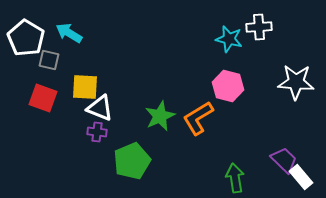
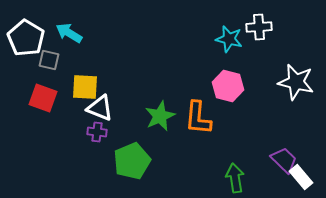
white star: rotated 9 degrees clockwise
orange L-shape: rotated 54 degrees counterclockwise
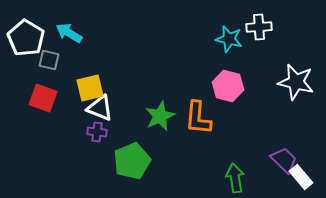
yellow square: moved 5 px right, 1 px down; rotated 16 degrees counterclockwise
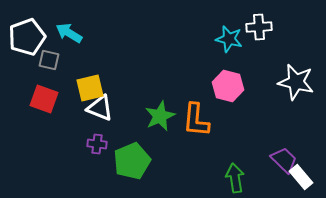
white pentagon: moved 1 px right, 1 px up; rotated 21 degrees clockwise
red square: moved 1 px right, 1 px down
orange L-shape: moved 2 px left, 2 px down
purple cross: moved 12 px down
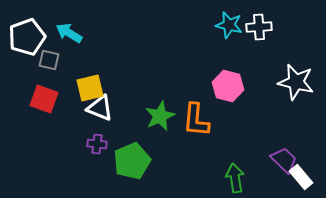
cyan star: moved 14 px up
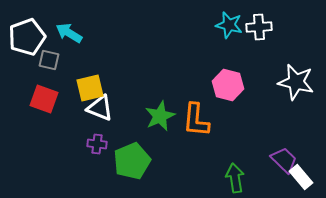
pink hexagon: moved 1 px up
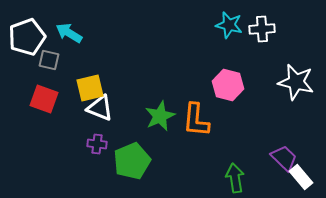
white cross: moved 3 px right, 2 px down
purple trapezoid: moved 2 px up
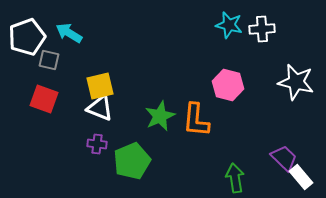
yellow square: moved 10 px right, 2 px up
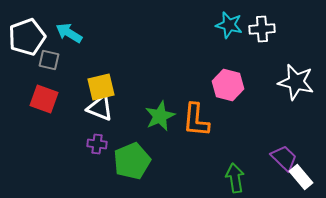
yellow square: moved 1 px right, 1 px down
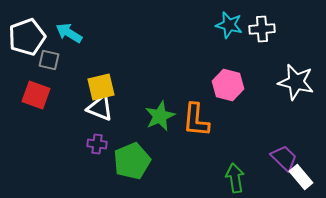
red square: moved 8 px left, 4 px up
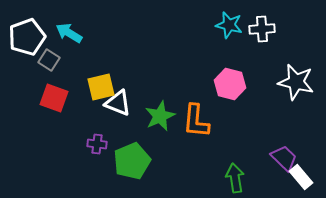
gray square: rotated 20 degrees clockwise
pink hexagon: moved 2 px right, 1 px up
red square: moved 18 px right, 3 px down
white triangle: moved 18 px right, 5 px up
orange L-shape: moved 1 px down
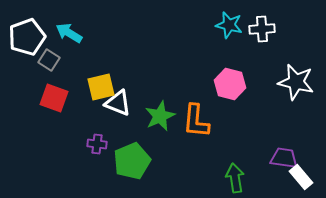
purple trapezoid: rotated 36 degrees counterclockwise
